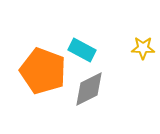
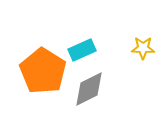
cyan rectangle: rotated 52 degrees counterclockwise
orange pentagon: rotated 12 degrees clockwise
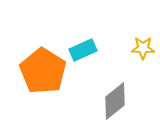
cyan rectangle: moved 1 px right
gray diamond: moved 26 px right, 12 px down; rotated 12 degrees counterclockwise
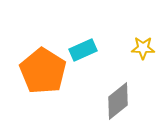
gray diamond: moved 3 px right
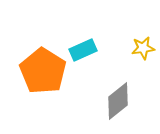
yellow star: rotated 10 degrees counterclockwise
